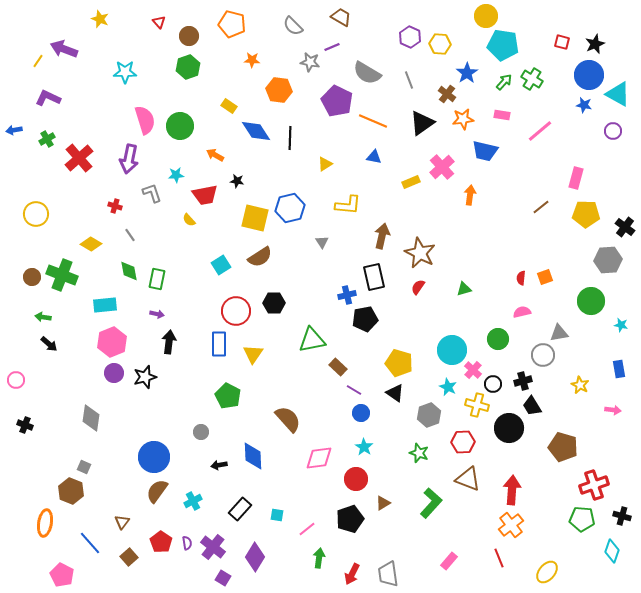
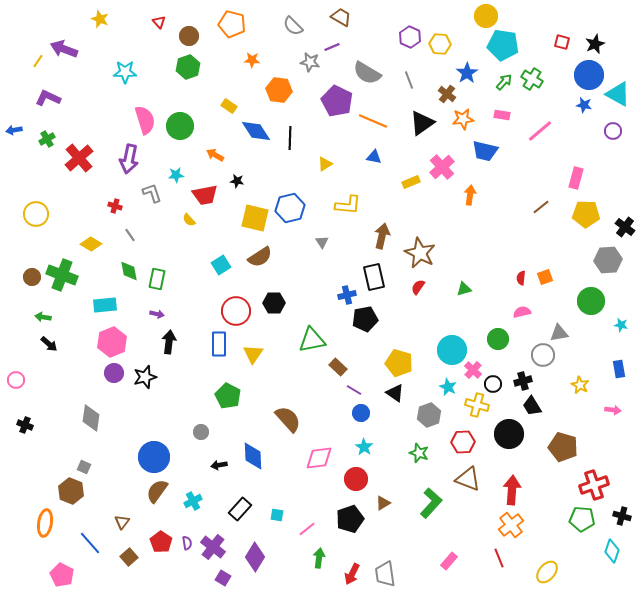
black circle at (509, 428): moved 6 px down
gray trapezoid at (388, 574): moved 3 px left
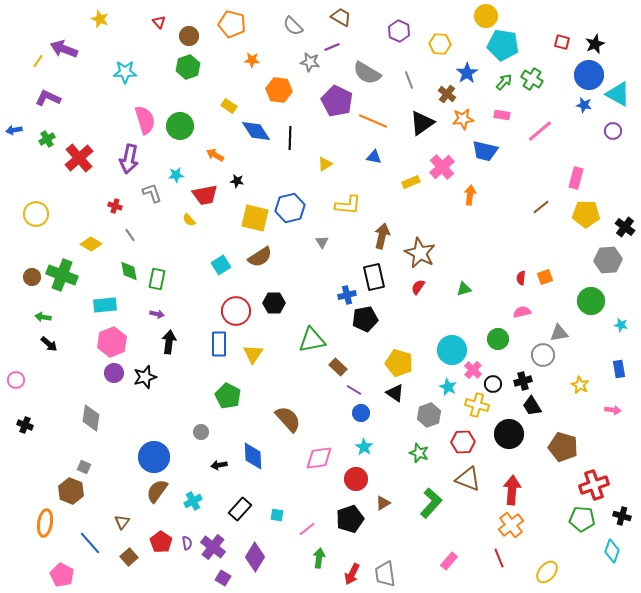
purple hexagon at (410, 37): moved 11 px left, 6 px up
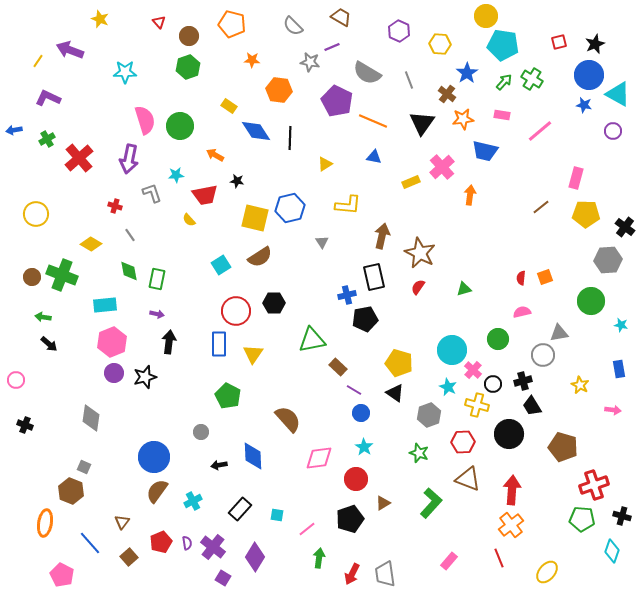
red square at (562, 42): moved 3 px left; rotated 28 degrees counterclockwise
purple arrow at (64, 49): moved 6 px right, 1 px down
black triangle at (422, 123): rotated 20 degrees counterclockwise
red pentagon at (161, 542): rotated 15 degrees clockwise
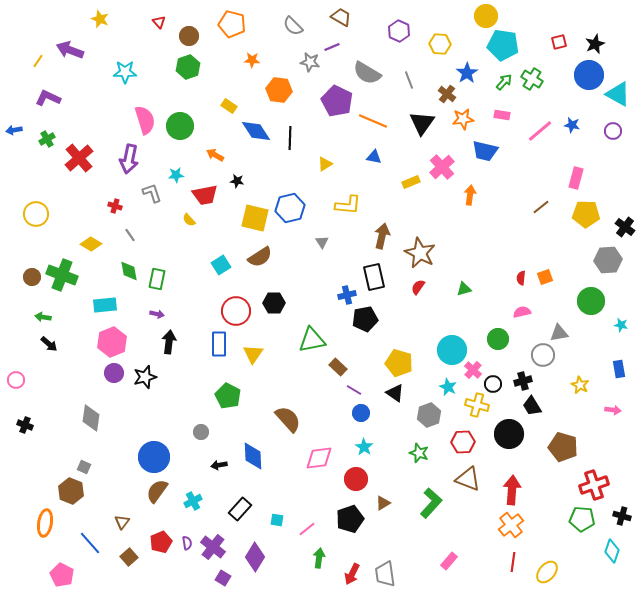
blue star at (584, 105): moved 12 px left, 20 px down
cyan square at (277, 515): moved 5 px down
red line at (499, 558): moved 14 px right, 4 px down; rotated 30 degrees clockwise
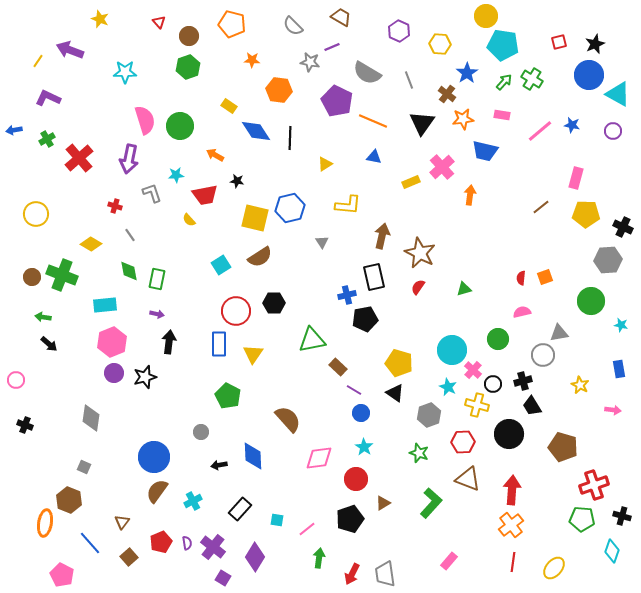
black cross at (625, 227): moved 2 px left; rotated 12 degrees counterclockwise
brown hexagon at (71, 491): moved 2 px left, 9 px down
yellow ellipse at (547, 572): moved 7 px right, 4 px up
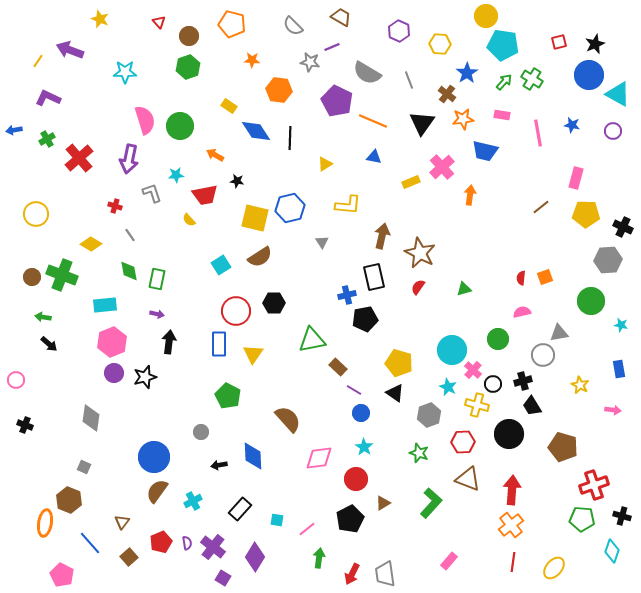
pink line at (540, 131): moved 2 px left, 2 px down; rotated 60 degrees counterclockwise
black pentagon at (350, 519): rotated 8 degrees counterclockwise
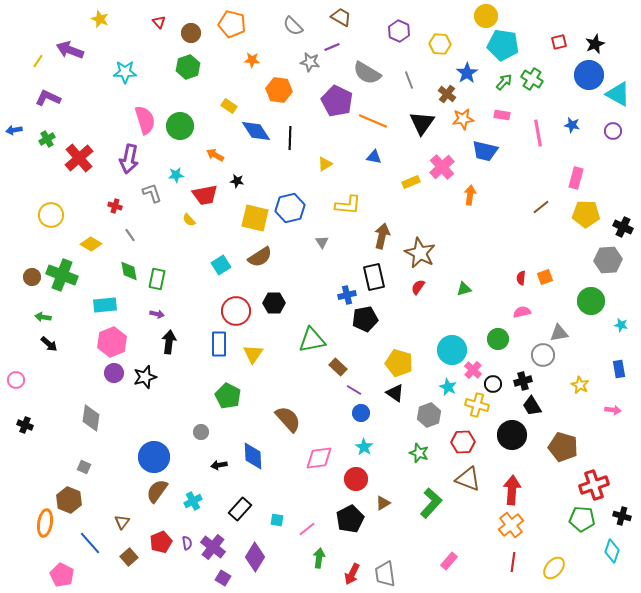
brown circle at (189, 36): moved 2 px right, 3 px up
yellow circle at (36, 214): moved 15 px right, 1 px down
black circle at (509, 434): moved 3 px right, 1 px down
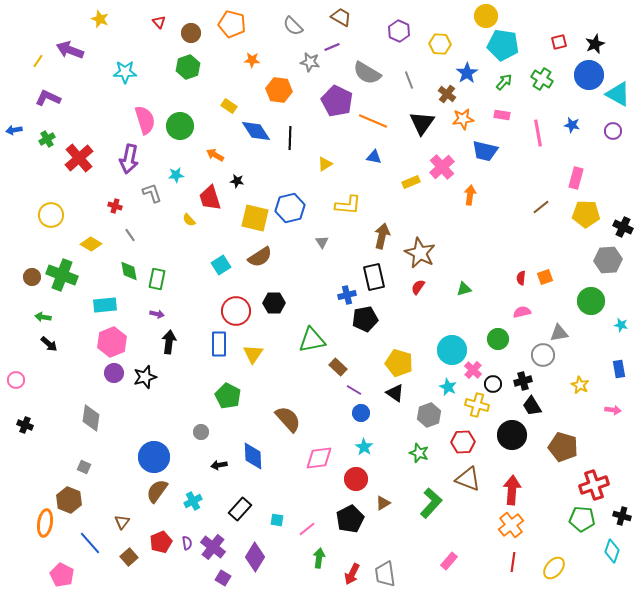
green cross at (532, 79): moved 10 px right
red trapezoid at (205, 195): moved 5 px right, 3 px down; rotated 84 degrees clockwise
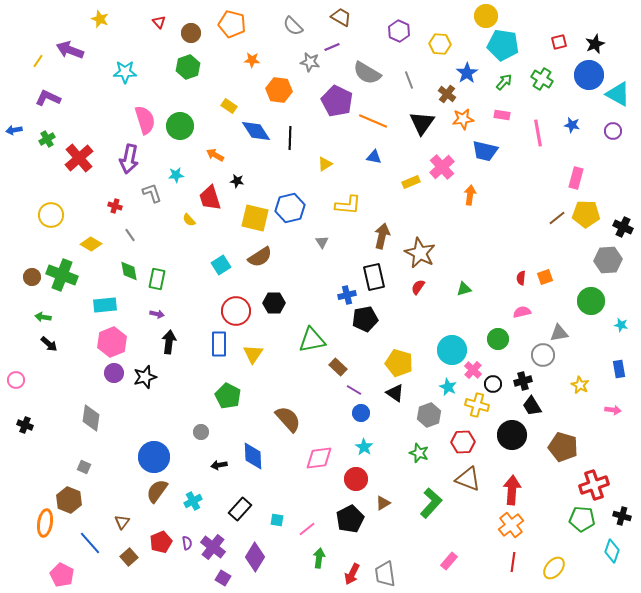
brown line at (541, 207): moved 16 px right, 11 px down
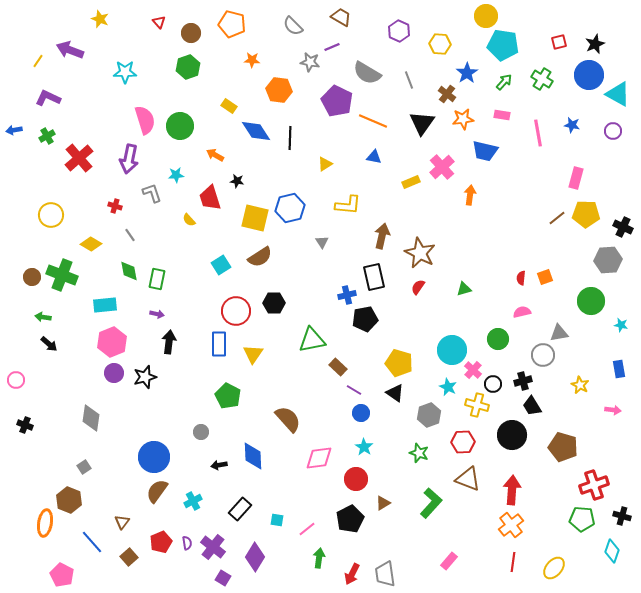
green cross at (47, 139): moved 3 px up
gray square at (84, 467): rotated 32 degrees clockwise
blue line at (90, 543): moved 2 px right, 1 px up
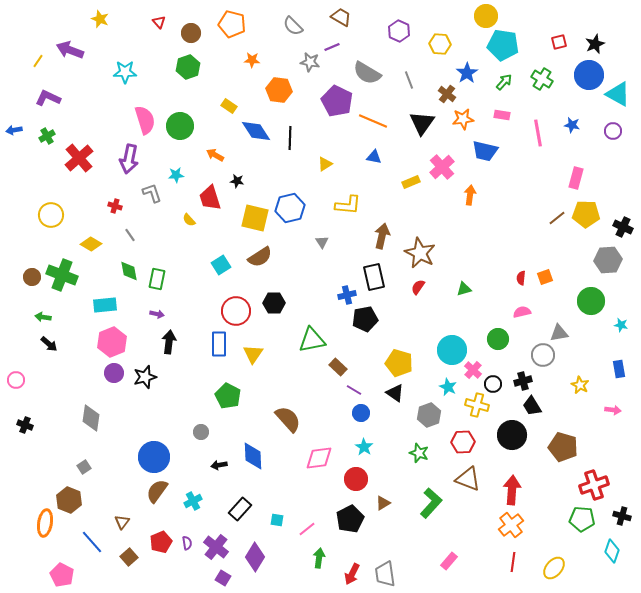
purple cross at (213, 547): moved 3 px right
